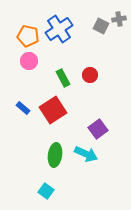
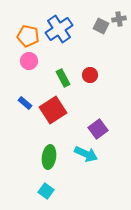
blue rectangle: moved 2 px right, 5 px up
green ellipse: moved 6 px left, 2 px down
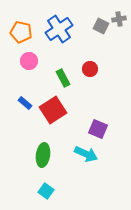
orange pentagon: moved 7 px left, 4 px up
red circle: moved 6 px up
purple square: rotated 30 degrees counterclockwise
green ellipse: moved 6 px left, 2 px up
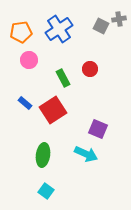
orange pentagon: rotated 20 degrees counterclockwise
pink circle: moved 1 px up
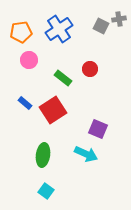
green rectangle: rotated 24 degrees counterclockwise
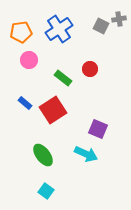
green ellipse: rotated 45 degrees counterclockwise
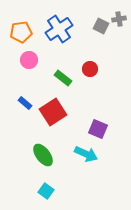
red square: moved 2 px down
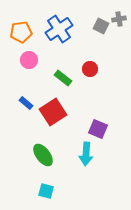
blue rectangle: moved 1 px right
cyan arrow: rotated 70 degrees clockwise
cyan square: rotated 21 degrees counterclockwise
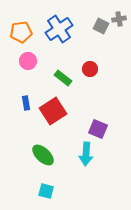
pink circle: moved 1 px left, 1 px down
blue rectangle: rotated 40 degrees clockwise
red square: moved 1 px up
green ellipse: rotated 10 degrees counterclockwise
